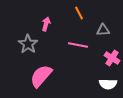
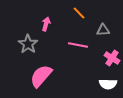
orange line: rotated 16 degrees counterclockwise
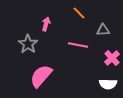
pink cross: rotated 14 degrees clockwise
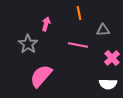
orange line: rotated 32 degrees clockwise
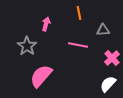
gray star: moved 1 px left, 2 px down
white semicircle: rotated 132 degrees clockwise
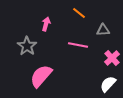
orange line: rotated 40 degrees counterclockwise
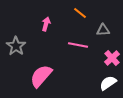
orange line: moved 1 px right
gray star: moved 11 px left
white semicircle: moved 1 px up; rotated 12 degrees clockwise
